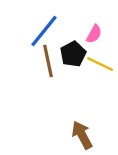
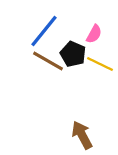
black pentagon: rotated 20 degrees counterclockwise
brown line: rotated 48 degrees counterclockwise
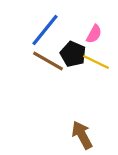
blue line: moved 1 px right, 1 px up
yellow line: moved 4 px left, 2 px up
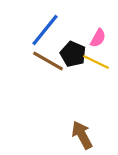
pink semicircle: moved 4 px right, 4 px down
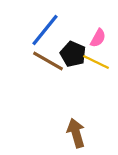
brown arrow: moved 6 px left, 2 px up; rotated 12 degrees clockwise
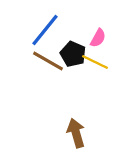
yellow line: moved 1 px left
